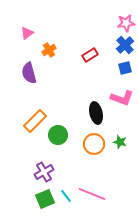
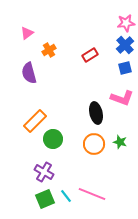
green circle: moved 5 px left, 4 px down
purple cross: rotated 30 degrees counterclockwise
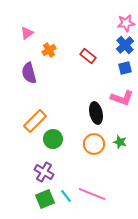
red rectangle: moved 2 px left, 1 px down; rotated 70 degrees clockwise
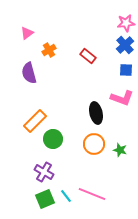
blue square: moved 1 px right, 2 px down; rotated 16 degrees clockwise
green star: moved 8 px down
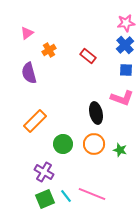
green circle: moved 10 px right, 5 px down
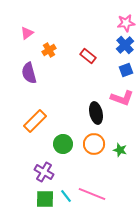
blue square: rotated 24 degrees counterclockwise
green square: rotated 24 degrees clockwise
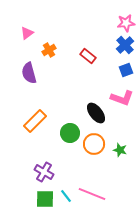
black ellipse: rotated 25 degrees counterclockwise
green circle: moved 7 px right, 11 px up
